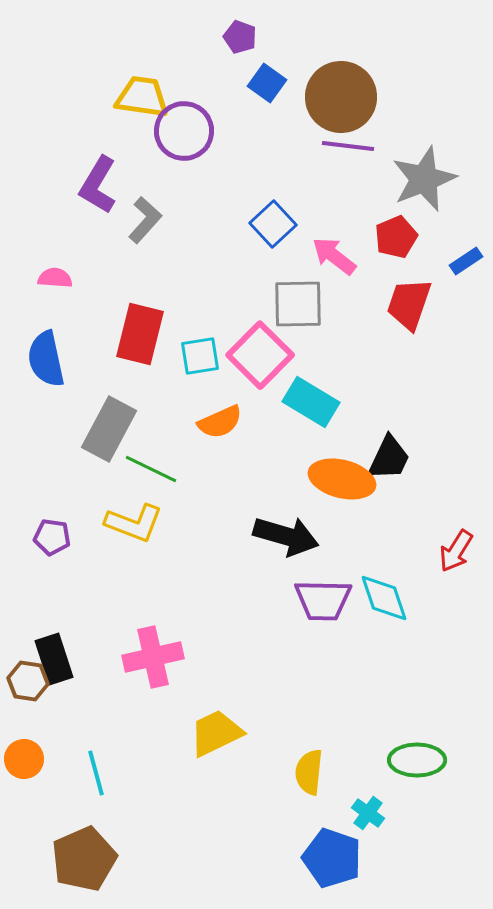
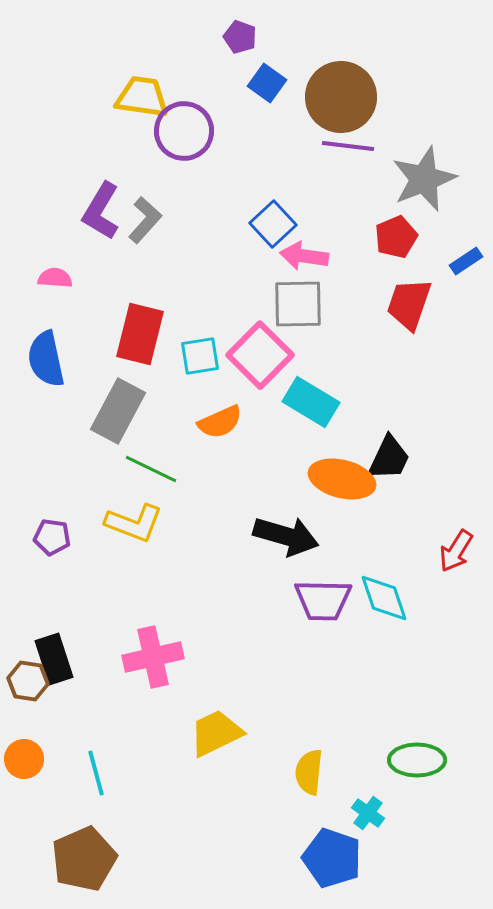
purple L-shape at (98, 185): moved 3 px right, 26 px down
pink arrow at (334, 256): moved 30 px left; rotated 30 degrees counterclockwise
gray rectangle at (109, 429): moved 9 px right, 18 px up
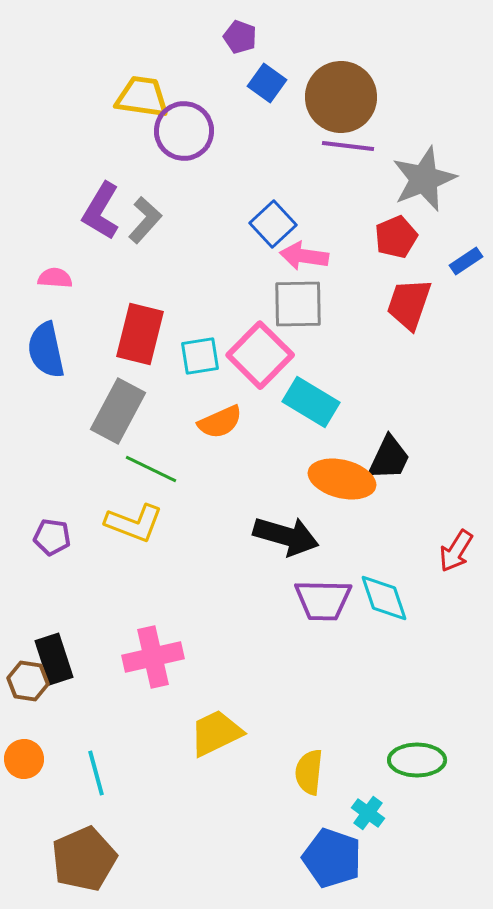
blue semicircle at (46, 359): moved 9 px up
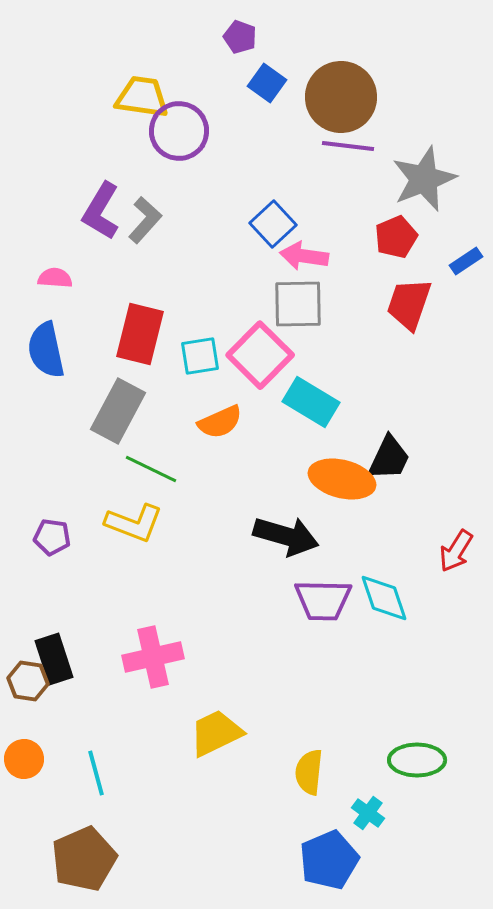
purple circle at (184, 131): moved 5 px left
blue pentagon at (332, 858): moved 3 px left, 2 px down; rotated 30 degrees clockwise
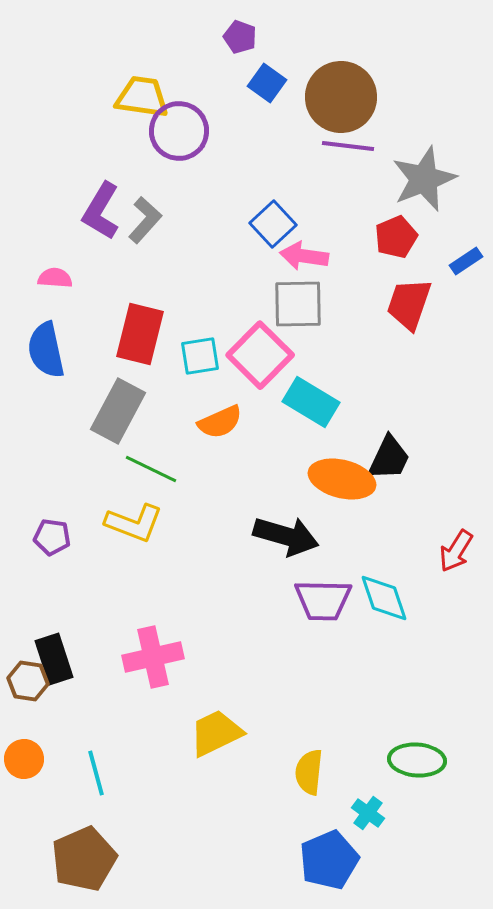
green ellipse at (417, 760): rotated 4 degrees clockwise
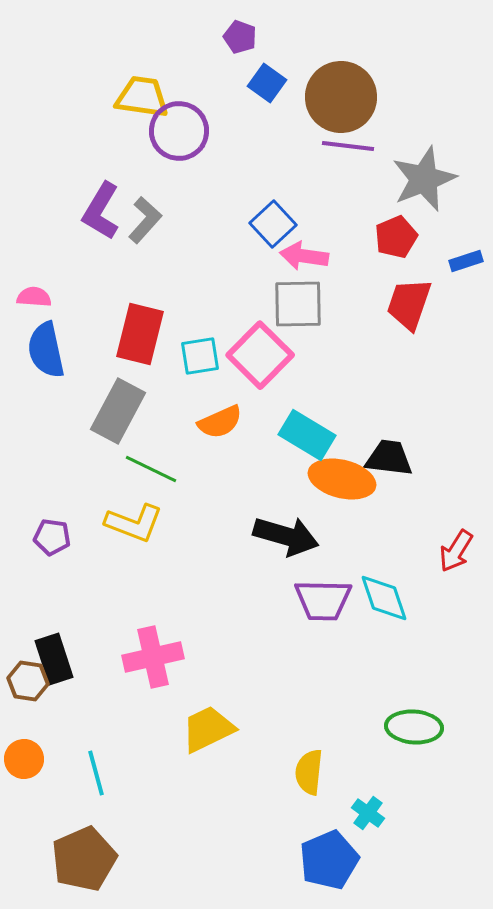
blue rectangle at (466, 261): rotated 16 degrees clockwise
pink semicircle at (55, 278): moved 21 px left, 19 px down
cyan rectangle at (311, 402): moved 4 px left, 33 px down
black trapezoid at (389, 458): rotated 108 degrees counterclockwise
yellow trapezoid at (216, 733): moved 8 px left, 4 px up
green ellipse at (417, 760): moved 3 px left, 33 px up
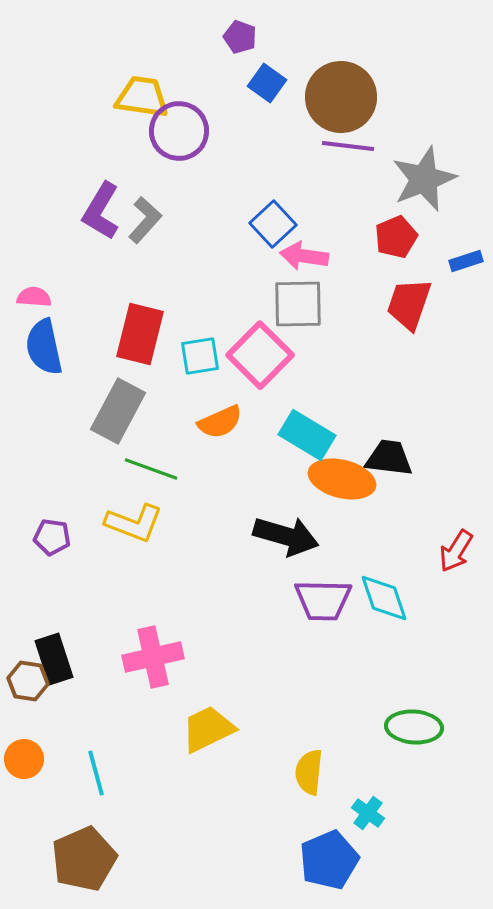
blue semicircle at (46, 350): moved 2 px left, 3 px up
green line at (151, 469): rotated 6 degrees counterclockwise
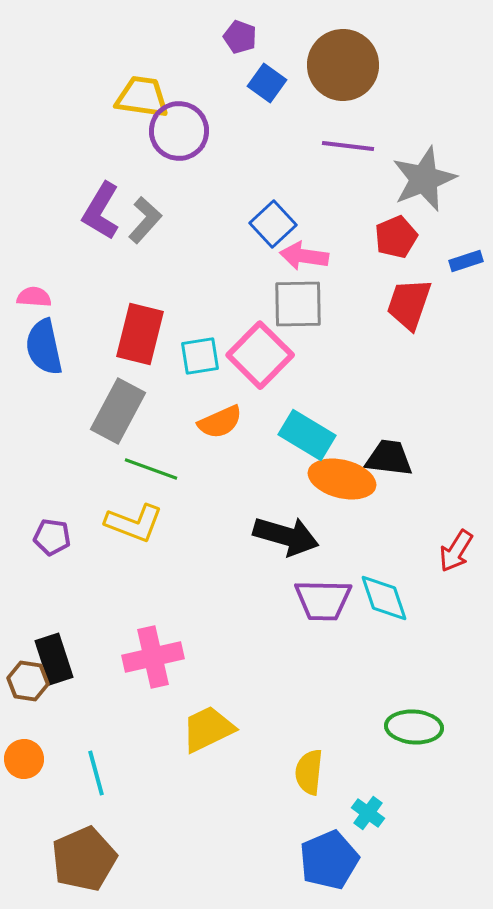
brown circle at (341, 97): moved 2 px right, 32 px up
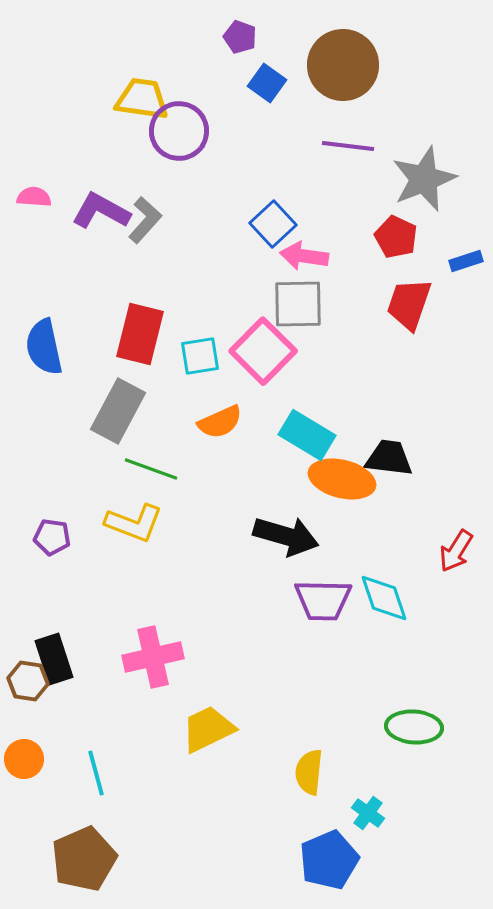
yellow trapezoid at (142, 97): moved 2 px down
purple L-shape at (101, 211): rotated 88 degrees clockwise
red pentagon at (396, 237): rotated 24 degrees counterclockwise
pink semicircle at (34, 297): moved 100 px up
pink square at (260, 355): moved 3 px right, 4 px up
